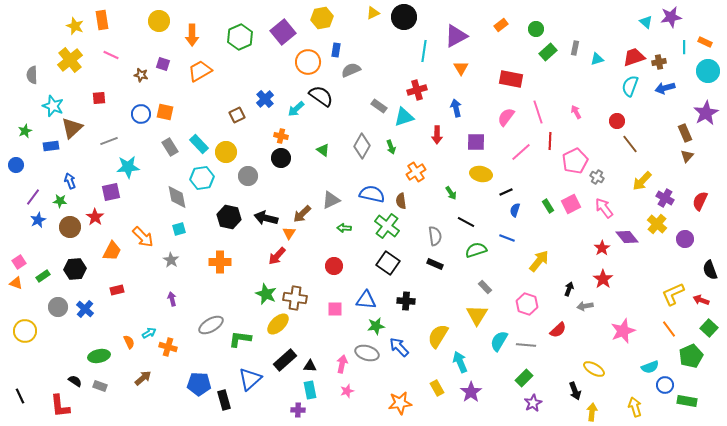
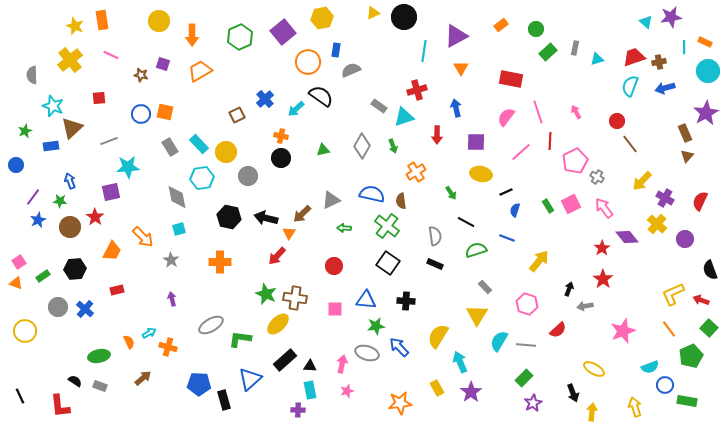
green arrow at (391, 147): moved 2 px right, 1 px up
green triangle at (323, 150): rotated 48 degrees counterclockwise
black arrow at (575, 391): moved 2 px left, 2 px down
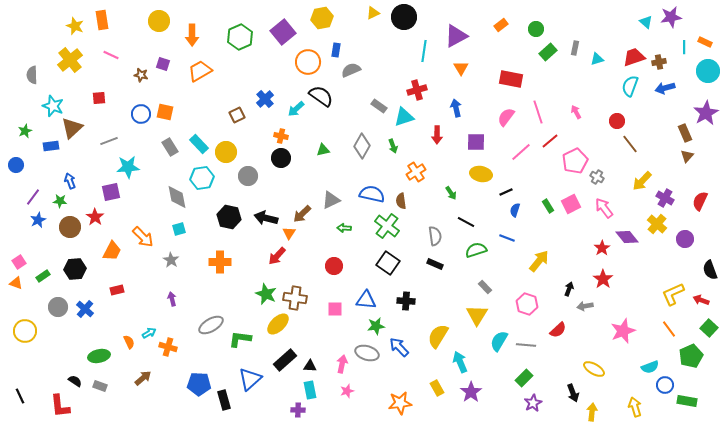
red line at (550, 141): rotated 48 degrees clockwise
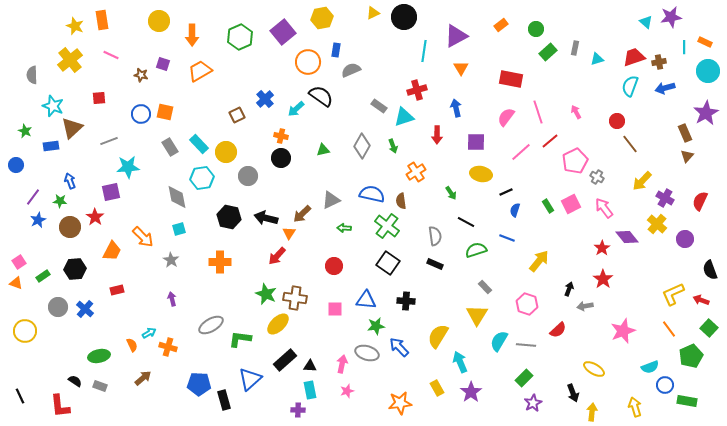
green star at (25, 131): rotated 24 degrees counterclockwise
orange semicircle at (129, 342): moved 3 px right, 3 px down
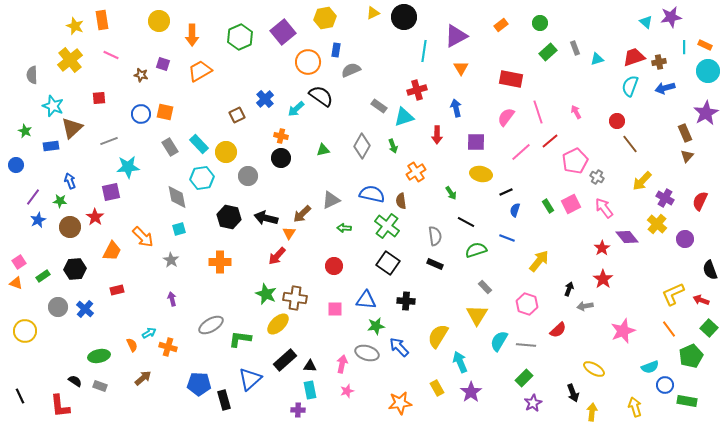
yellow hexagon at (322, 18): moved 3 px right
green circle at (536, 29): moved 4 px right, 6 px up
orange rectangle at (705, 42): moved 3 px down
gray rectangle at (575, 48): rotated 32 degrees counterclockwise
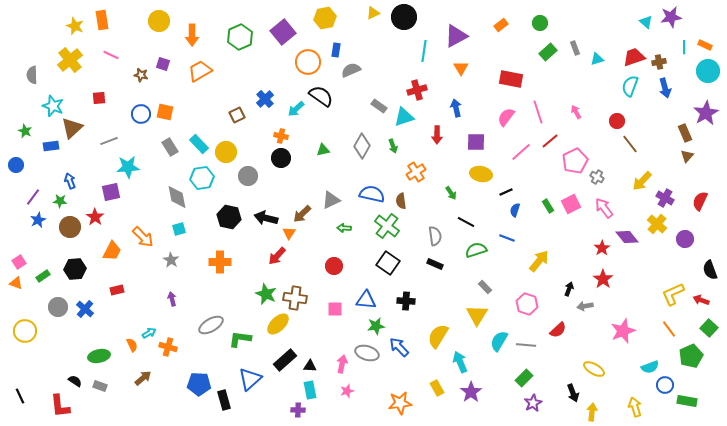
blue arrow at (665, 88): rotated 90 degrees counterclockwise
